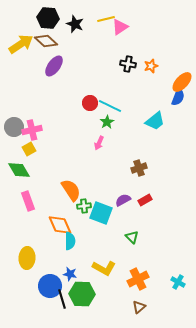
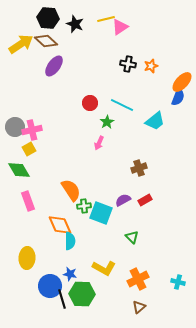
cyan line: moved 12 px right, 1 px up
gray circle: moved 1 px right
cyan cross: rotated 16 degrees counterclockwise
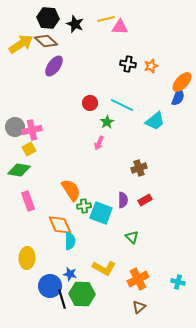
pink triangle: rotated 36 degrees clockwise
green diamond: rotated 50 degrees counterclockwise
purple semicircle: rotated 119 degrees clockwise
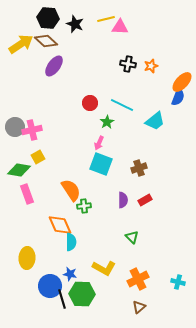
yellow square: moved 9 px right, 8 px down
pink rectangle: moved 1 px left, 7 px up
cyan square: moved 49 px up
cyan semicircle: moved 1 px right, 1 px down
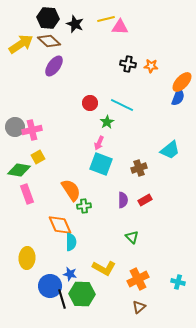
brown diamond: moved 3 px right
orange star: rotated 24 degrees clockwise
cyan trapezoid: moved 15 px right, 29 px down
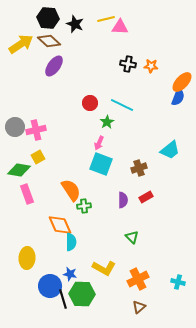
pink cross: moved 4 px right
red rectangle: moved 1 px right, 3 px up
black line: moved 1 px right
